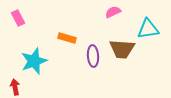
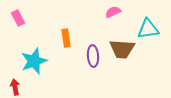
orange rectangle: moved 1 px left; rotated 66 degrees clockwise
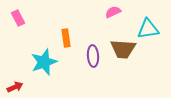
brown trapezoid: moved 1 px right
cyan star: moved 10 px right, 1 px down
red arrow: rotated 77 degrees clockwise
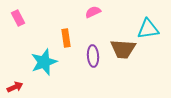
pink semicircle: moved 20 px left
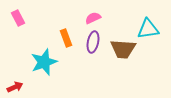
pink semicircle: moved 6 px down
orange rectangle: rotated 12 degrees counterclockwise
purple ellipse: moved 14 px up; rotated 15 degrees clockwise
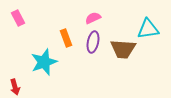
red arrow: rotated 98 degrees clockwise
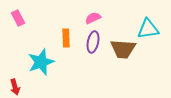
orange rectangle: rotated 18 degrees clockwise
cyan star: moved 3 px left
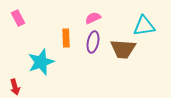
cyan triangle: moved 4 px left, 3 px up
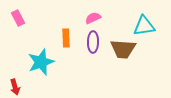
purple ellipse: rotated 10 degrees counterclockwise
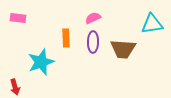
pink rectangle: rotated 56 degrees counterclockwise
cyan triangle: moved 8 px right, 2 px up
